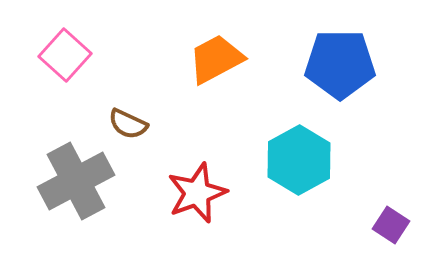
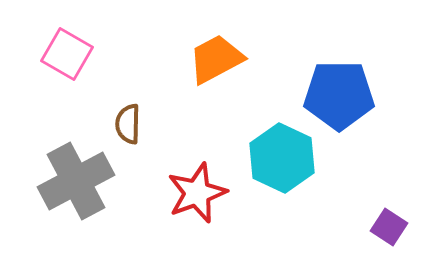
pink square: moved 2 px right, 1 px up; rotated 12 degrees counterclockwise
blue pentagon: moved 1 px left, 31 px down
brown semicircle: rotated 66 degrees clockwise
cyan hexagon: moved 17 px left, 2 px up; rotated 6 degrees counterclockwise
purple square: moved 2 px left, 2 px down
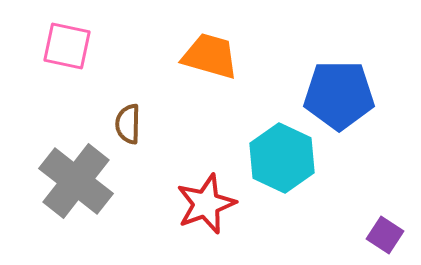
pink square: moved 8 px up; rotated 18 degrees counterclockwise
orange trapezoid: moved 6 px left, 3 px up; rotated 44 degrees clockwise
gray cross: rotated 24 degrees counterclockwise
red star: moved 9 px right, 11 px down
purple square: moved 4 px left, 8 px down
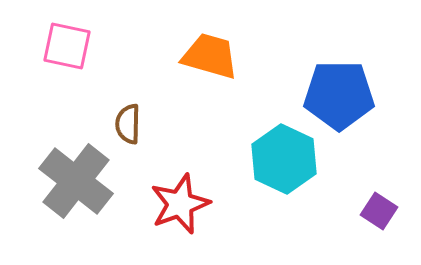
cyan hexagon: moved 2 px right, 1 px down
red star: moved 26 px left
purple square: moved 6 px left, 24 px up
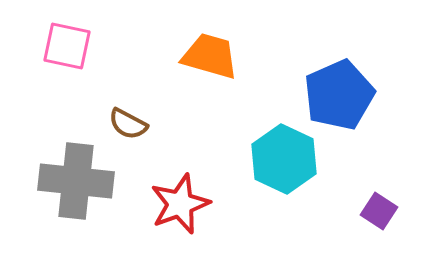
blue pentagon: rotated 24 degrees counterclockwise
brown semicircle: rotated 63 degrees counterclockwise
gray cross: rotated 32 degrees counterclockwise
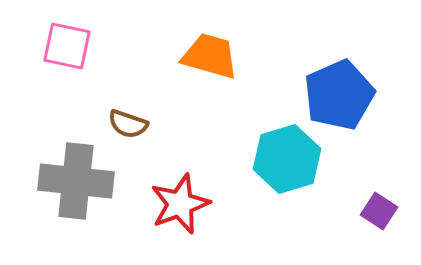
brown semicircle: rotated 9 degrees counterclockwise
cyan hexagon: moved 3 px right; rotated 18 degrees clockwise
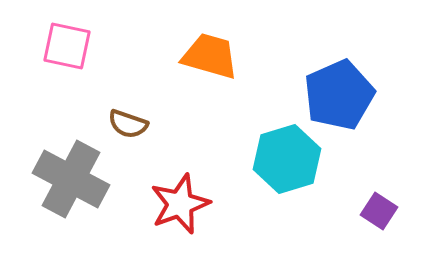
gray cross: moved 5 px left, 2 px up; rotated 22 degrees clockwise
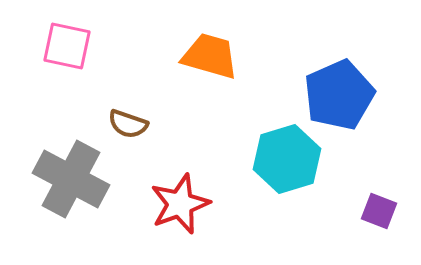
purple square: rotated 12 degrees counterclockwise
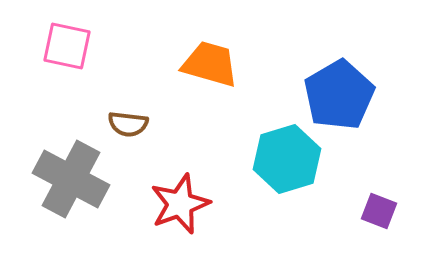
orange trapezoid: moved 8 px down
blue pentagon: rotated 6 degrees counterclockwise
brown semicircle: rotated 12 degrees counterclockwise
